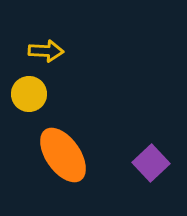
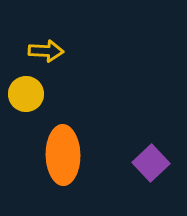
yellow circle: moved 3 px left
orange ellipse: rotated 34 degrees clockwise
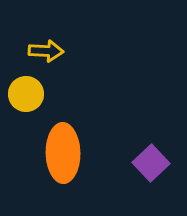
orange ellipse: moved 2 px up
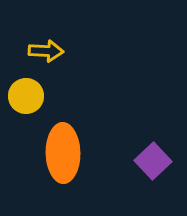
yellow circle: moved 2 px down
purple square: moved 2 px right, 2 px up
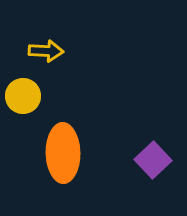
yellow circle: moved 3 px left
purple square: moved 1 px up
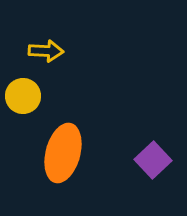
orange ellipse: rotated 16 degrees clockwise
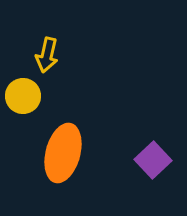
yellow arrow: moved 1 px right, 4 px down; rotated 100 degrees clockwise
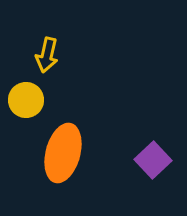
yellow circle: moved 3 px right, 4 px down
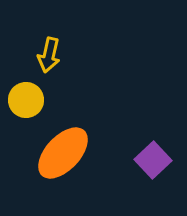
yellow arrow: moved 2 px right
orange ellipse: rotated 28 degrees clockwise
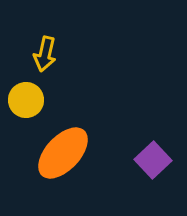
yellow arrow: moved 4 px left, 1 px up
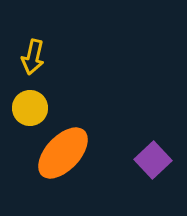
yellow arrow: moved 12 px left, 3 px down
yellow circle: moved 4 px right, 8 px down
